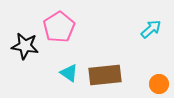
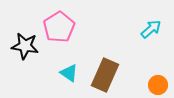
brown rectangle: rotated 60 degrees counterclockwise
orange circle: moved 1 px left, 1 px down
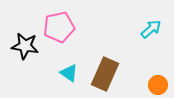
pink pentagon: rotated 20 degrees clockwise
brown rectangle: moved 1 px up
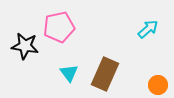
cyan arrow: moved 3 px left
cyan triangle: rotated 18 degrees clockwise
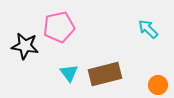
cyan arrow: rotated 95 degrees counterclockwise
brown rectangle: rotated 52 degrees clockwise
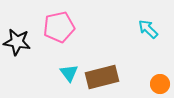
black star: moved 8 px left, 4 px up
brown rectangle: moved 3 px left, 3 px down
orange circle: moved 2 px right, 1 px up
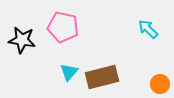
pink pentagon: moved 4 px right; rotated 24 degrees clockwise
black star: moved 5 px right, 2 px up
cyan triangle: moved 1 px up; rotated 18 degrees clockwise
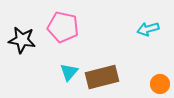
cyan arrow: rotated 60 degrees counterclockwise
